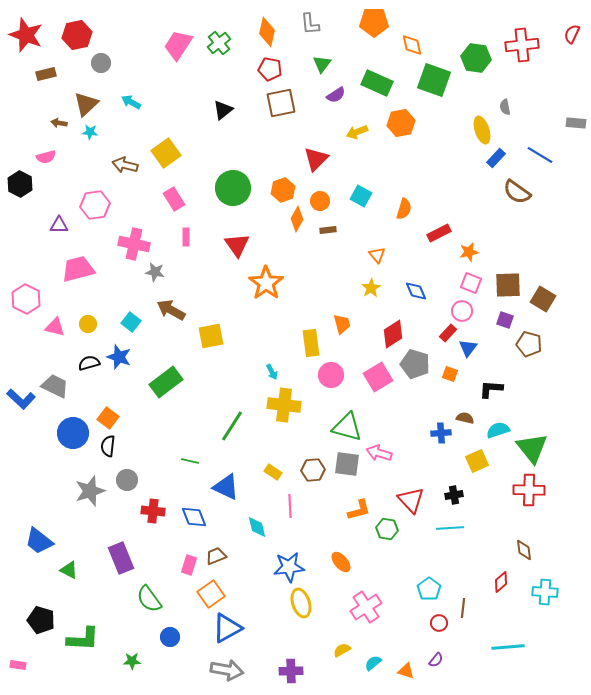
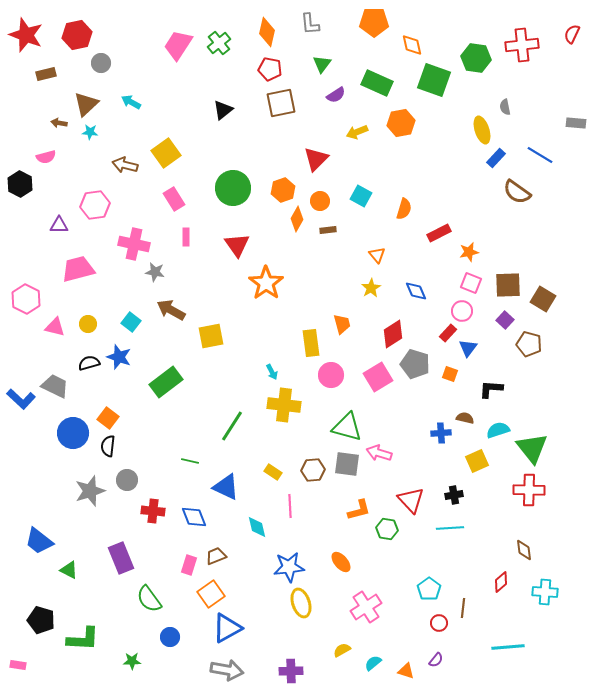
purple square at (505, 320): rotated 24 degrees clockwise
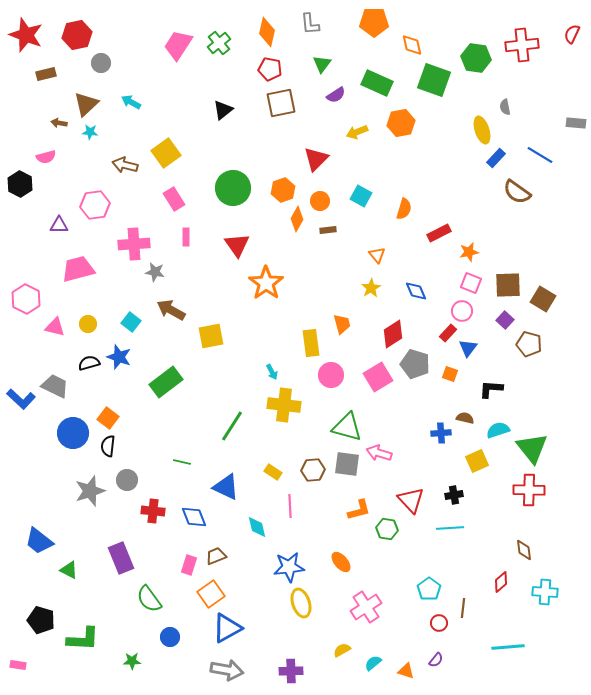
pink cross at (134, 244): rotated 16 degrees counterclockwise
green line at (190, 461): moved 8 px left, 1 px down
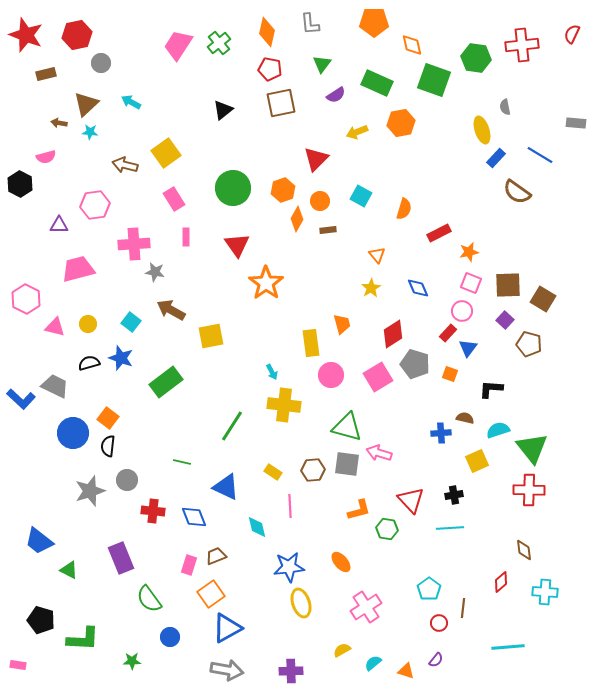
blue diamond at (416, 291): moved 2 px right, 3 px up
blue star at (119, 357): moved 2 px right, 1 px down
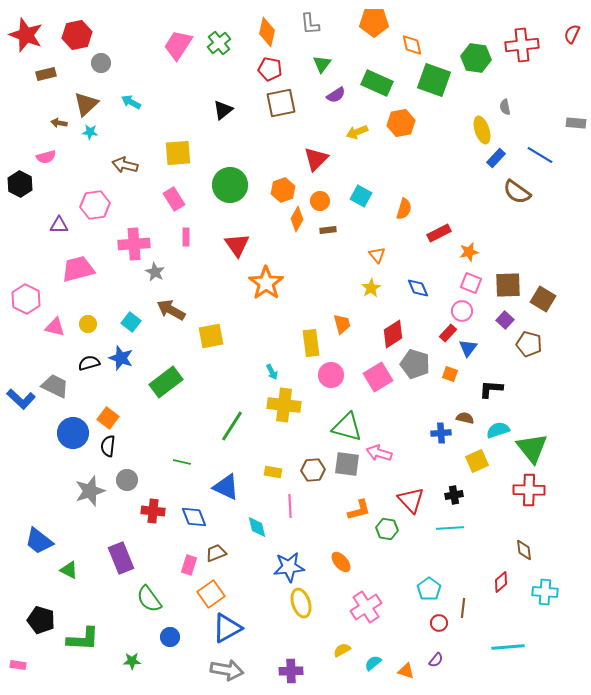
yellow square at (166, 153): moved 12 px right; rotated 32 degrees clockwise
green circle at (233, 188): moved 3 px left, 3 px up
gray star at (155, 272): rotated 18 degrees clockwise
yellow rectangle at (273, 472): rotated 24 degrees counterclockwise
brown trapezoid at (216, 556): moved 3 px up
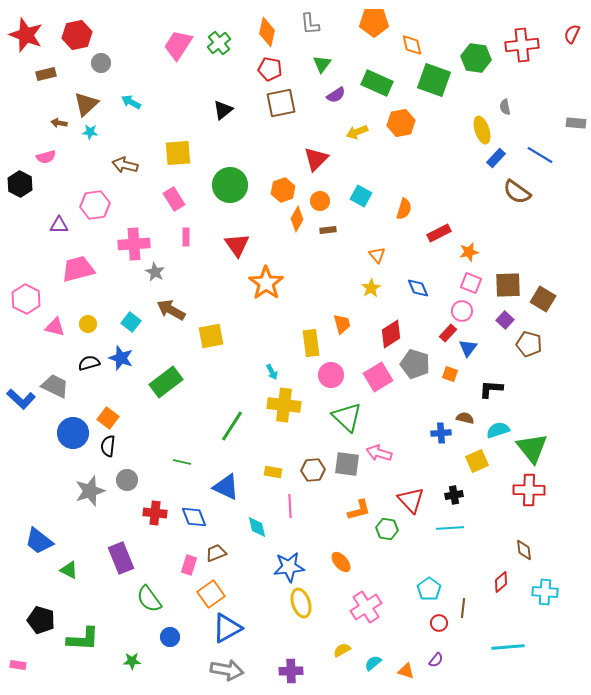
red diamond at (393, 334): moved 2 px left
green triangle at (347, 427): moved 10 px up; rotated 28 degrees clockwise
red cross at (153, 511): moved 2 px right, 2 px down
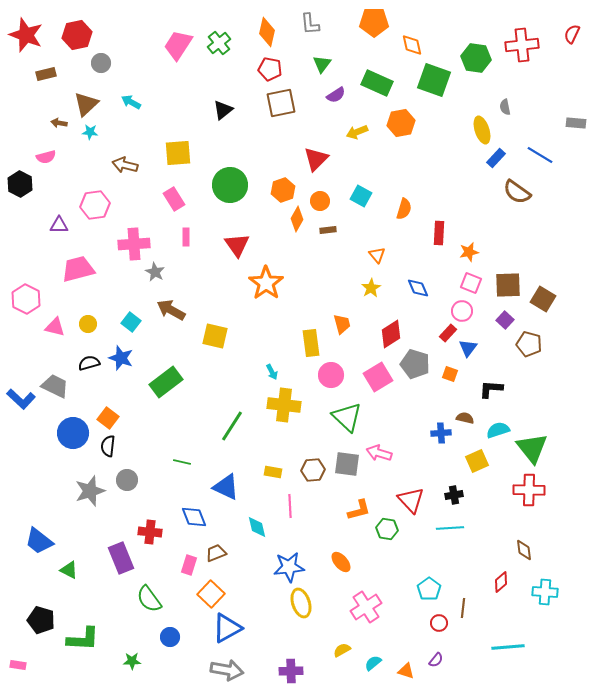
red rectangle at (439, 233): rotated 60 degrees counterclockwise
yellow square at (211, 336): moved 4 px right; rotated 24 degrees clockwise
red cross at (155, 513): moved 5 px left, 19 px down
orange square at (211, 594): rotated 12 degrees counterclockwise
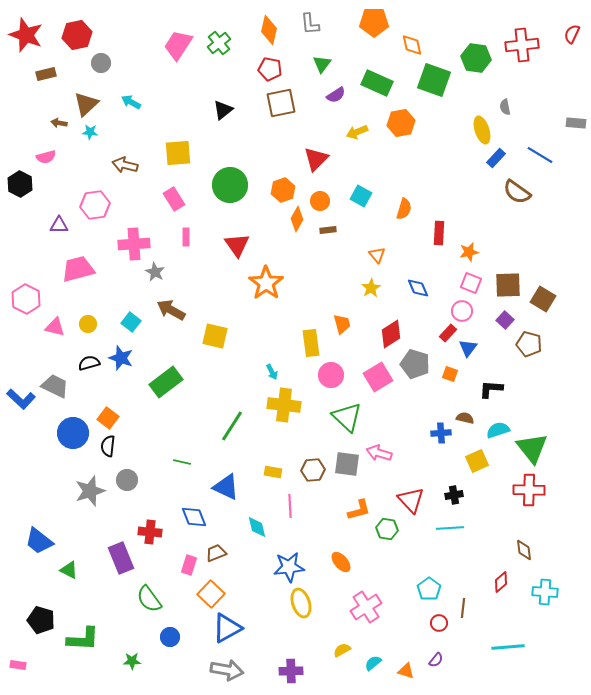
orange diamond at (267, 32): moved 2 px right, 2 px up
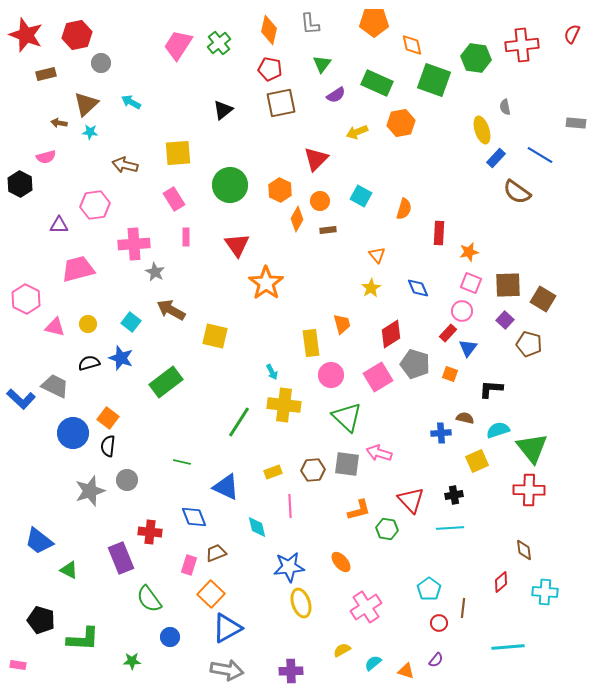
orange hexagon at (283, 190): moved 3 px left; rotated 15 degrees counterclockwise
green line at (232, 426): moved 7 px right, 4 px up
yellow rectangle at (273, 472): rotated 30 degrees counterclockwise
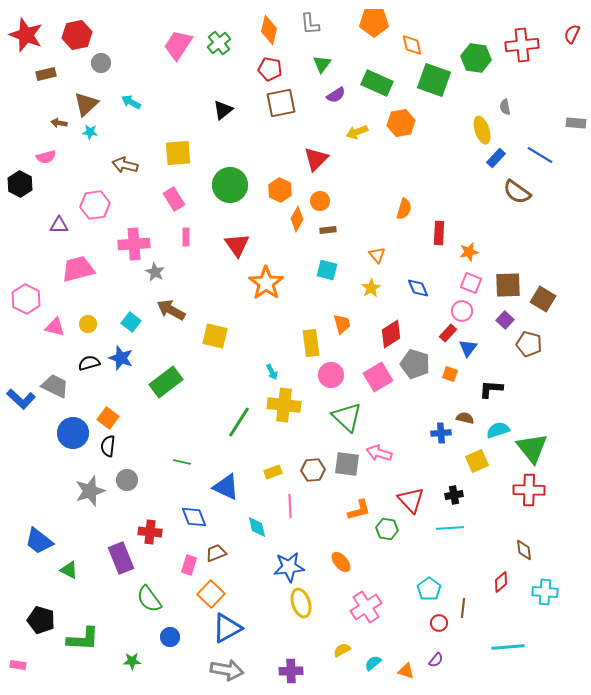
cyan square at (361, 196): moved 34 px left, 74 px down; rotated 15 degrees counterclockwise
